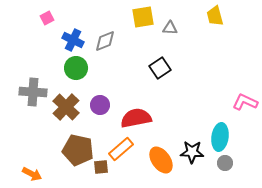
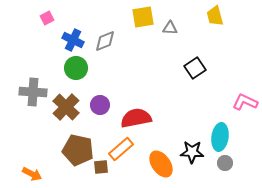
black square: moved 35 px right
orange ellipse: moved 4 px down
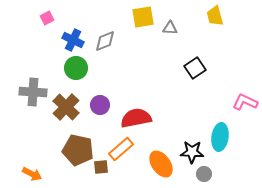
gray circle: moved 21 px left, 11 px down
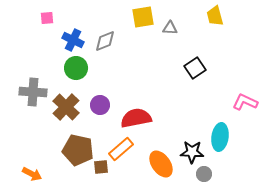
pink square: rotated 24 degrees clockwise
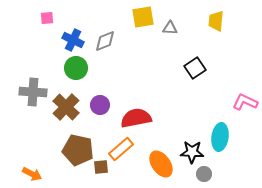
yellow trapezoid: moved 1 px right, 5 px down; rotated 20 degrees clockwise
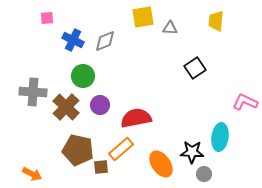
green circle: moved 7 px right, 8 px down
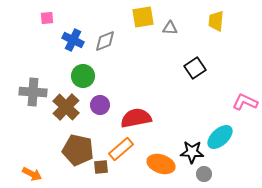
cyan ellipse: rotated 40 degrees clockwise
orange ellipse: rotated 36 degrees counterclockwise
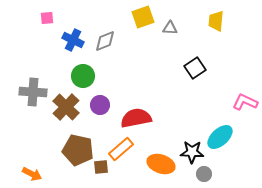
yellow square: rotated 10 degrees counterclockwise
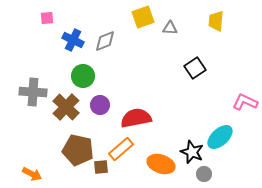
black star: rotated 20 degrees clockwise
